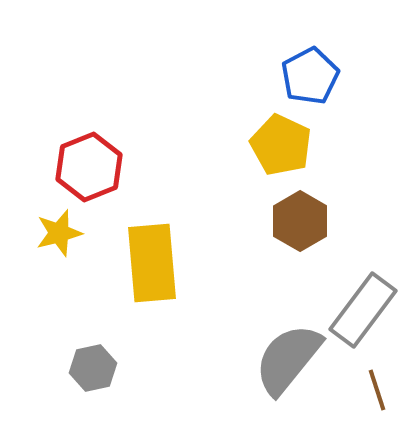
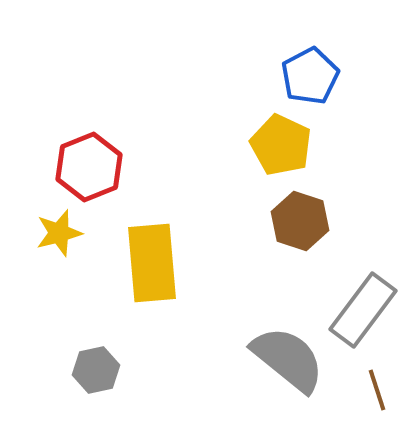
brown hexagon: rotated 12 degrees counterclockwise
gray semicircle: rotated 90 degrees clockwise
gray hexagon: moved 3 px right, 2 px down
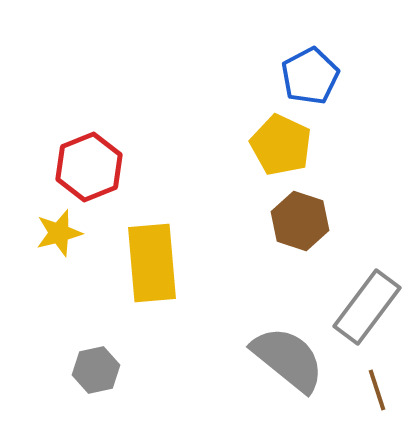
gray rectangle: moved 4 px right, 3 px up
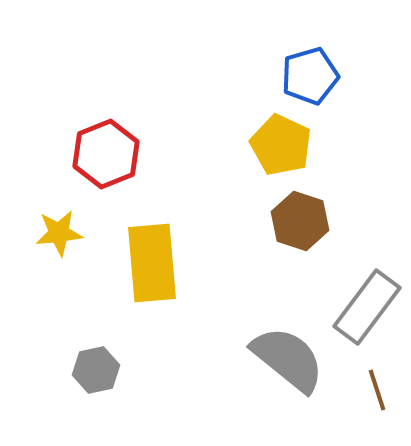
blue pentagon: rotated 12 degrees clockwise
red hexagon: moved 17 px right, 13 px up
yellow star: rotated 9 degrees clockwise
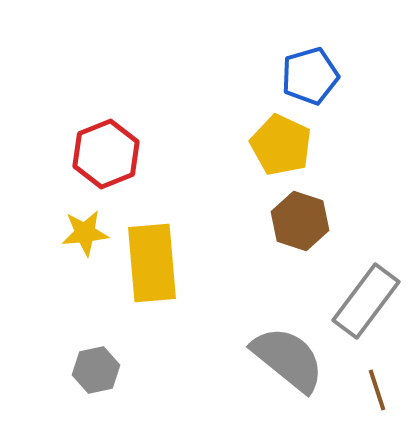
yellow star: moved 26 px right
gray rectangle: moved 1 px left, 6 px up
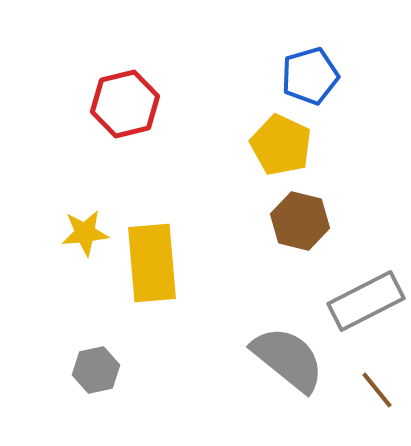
red hexagon: moved 19 px right, 50 px up; rotated 8 degrees clockwise
brown hexagon: rotated 4 degrees counterclockwise
gray rectangle: rotated 26 degrees clockwise
brown line: rotated 21 degrees counterclockwise
